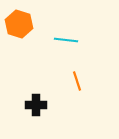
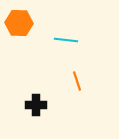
orange hexagon: moved 1 px up; rotated 16 degrees counterclockwise
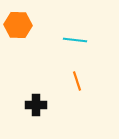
orange hexagon: moved 1 px left, 2 px down
cyan line: moved 9 px right
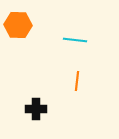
orange line: rotated 24 degrees clockwise
black cross: moved 4 px down
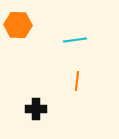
cyan line: rotated 15 degrees counterclockwise
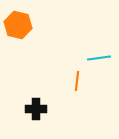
orange hexagon: rotated 12 degrees clockwise
cyan line: moved 24 px right, 18 px down
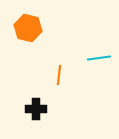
orange hexagon: moved 10 px right, 3 px down
orange line: moved 18 px left, 6 px up
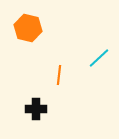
cyan line: rotated 35 degrees counterclockwise
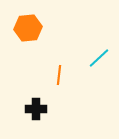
orange hexagon: rotated 20 degrees counterclockwise
